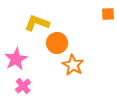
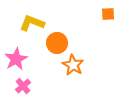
yellow L-shape: moved 5 px left
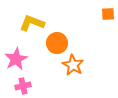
pink cross: rotated 28 degrees clockwise
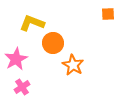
orange circle: moved 4 px left
pink cross: moved 1 px left, 1 px down; rotated 21 degrees counterclockwise
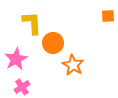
orange square: moved 2 px down
yellow L-shape: rotated 65 degrees clockwise
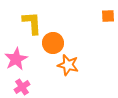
orange star: moved 5 px left; rotated 15 degrees counterclockwise
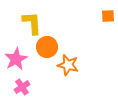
orange circle: moved 6 px left, 4 px down
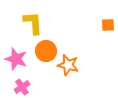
orange square: moved 9 px down
yellow L-shape: moved 1 px right
orange circle: moved 1 px left, 4 px down
pink star: rotated 25 degrees counterclockwise
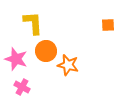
pink cross: rotated 28 degrees counterclockwise
